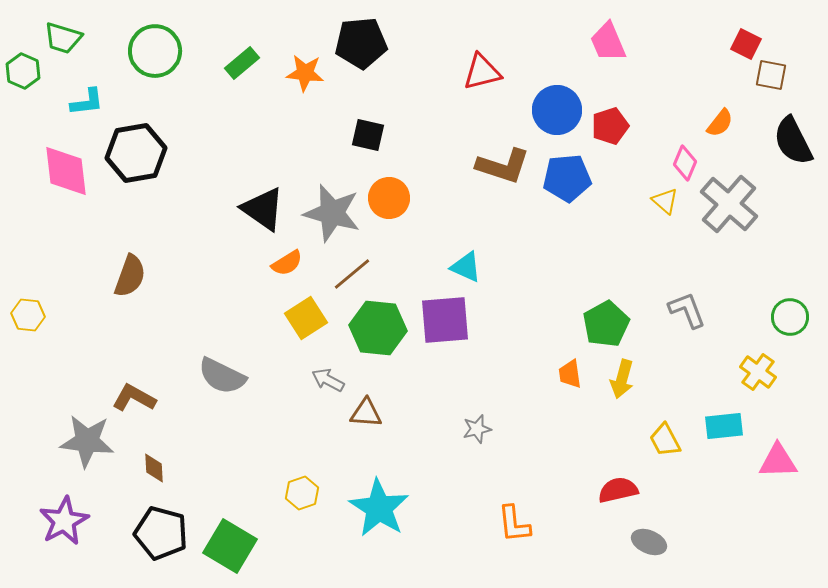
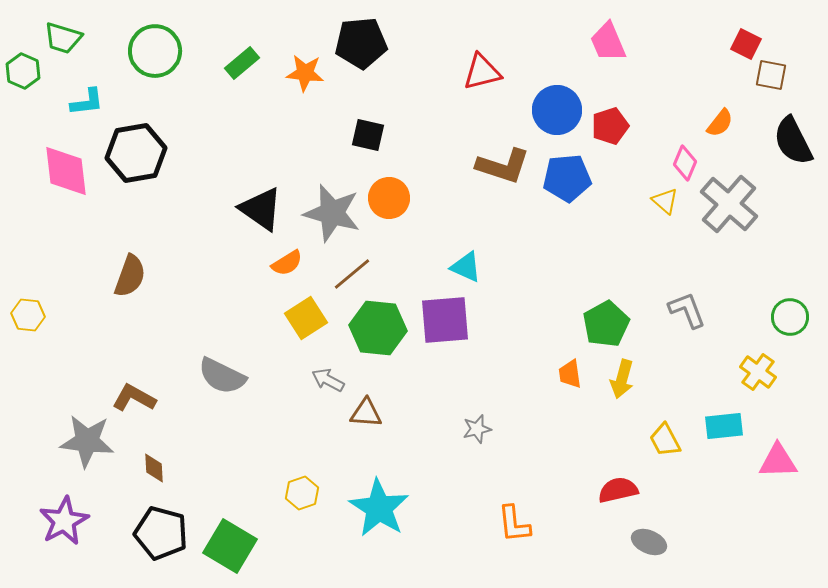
black triangle at (263, 209): moved 2 px left
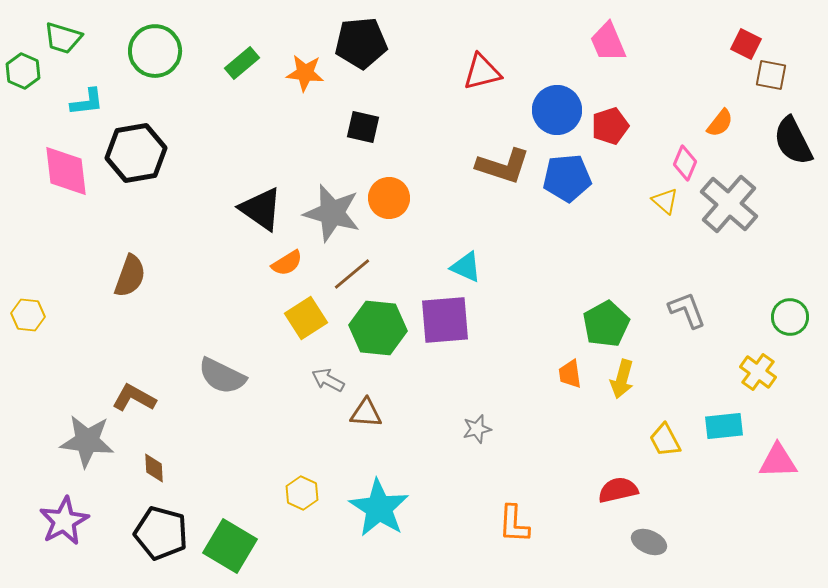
black square at (368, 135): moved 5 px left, 8 px up
yellow hexagon at (302, 493): rotated 16 degrees counterclockwise
orange L-shape at (514, 524): rotated 9 degrees clockwise
